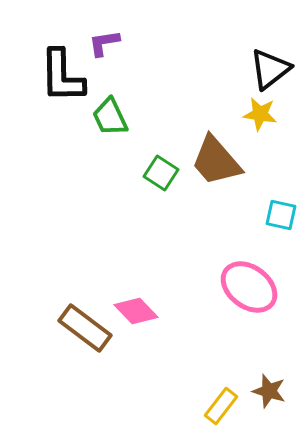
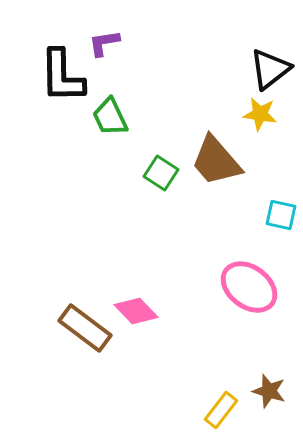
yellow rectangle: moved 4 px down
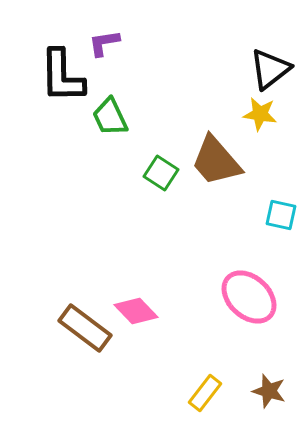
pink ellipse: moved 10 px down; rotated 6 degrees clockwise
yellow rectangle: moved 16 px left, 17 px up
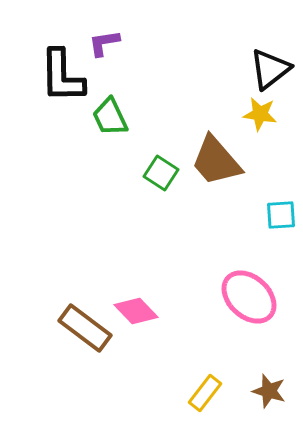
cyan square: rotated 16 degrees counterclockwise
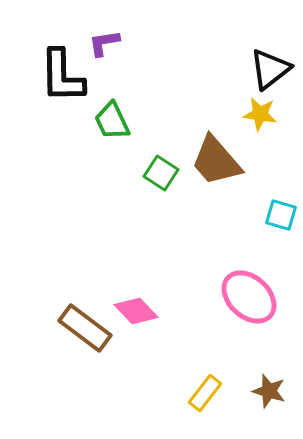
green trapezoid: moved 2 px right, 4 px down
cyan square: rotated 20 degrees clockwise
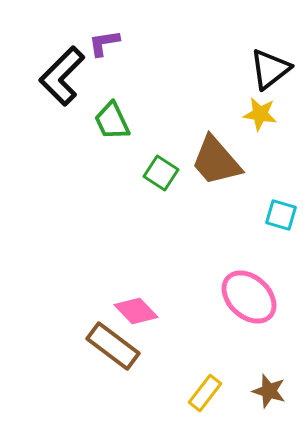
black L-shape: rotated 46 degrees clockwise
brown rectangle: moved 28 px right, 18 px down
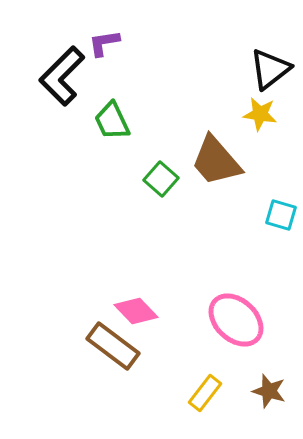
green square: moved 6 px down; rotated 8 degrees clockwise
pink ellipse: moved 13 px left, 23 px down
